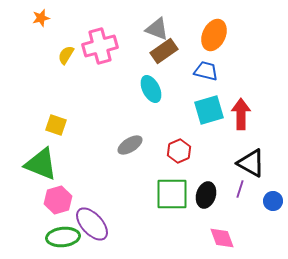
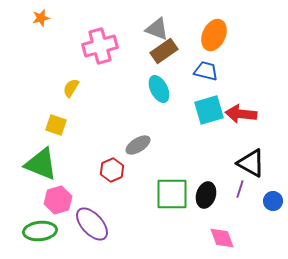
yellow semicircle: moved 5 px right, 33 px down
cyan ellipse: moved 8 px right
red arrow: rotated 84 degrees counterclockwise
gray ellipse: moved 8 px right
red hexagon: moved 67 px left, 19 px down
green ellipse: moved 23 px left, 6 px up
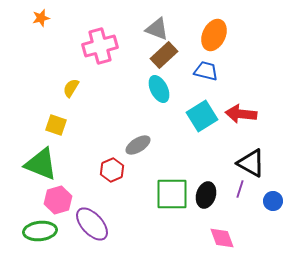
brown rectangle: moved 4 px down; rotated 8 degrees counterclockwise
cyan square: moved 7 px left, 6 px down; rotated 16 degrees counterclockwise
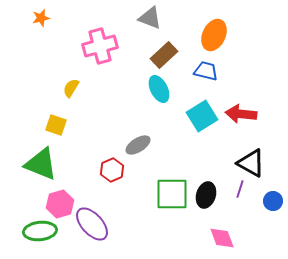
gray triangle: moved 7 px left, 11 px up
pink hexagon: moved 2 px right, 4 px down
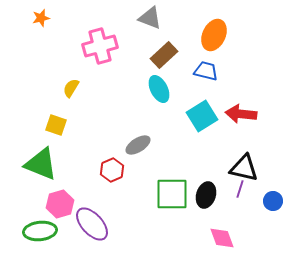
black triangle: moved 7 px left, 5 px down; rotated 16 degrees counterclockwise
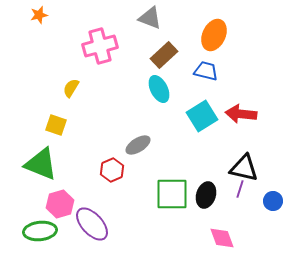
orange star: moved 2 px left, 3 px up
